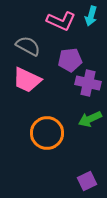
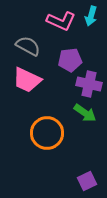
purple cross: moved 1 px right, 1 px down
green arrow: moved 5 px left, 6 px up; rotated 120 degrees counterclockwise
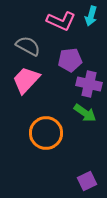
pink trapezoid: moved 1 px left; rotated 108 degrees clockwise
orange circle: moved 1 px left
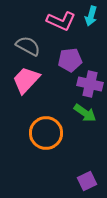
purple cross: moved 1 px right
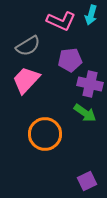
cyan arrow: moved 1 px up
gray semicircle: rotated 120 degrees clockwise
orange circle: moved 1 px left, 1 px down
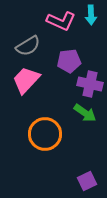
cyan arrow: rotated 18 degrees counterclockwise
purple pentagon: moved 1 px left, 1 px down
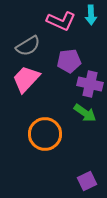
pink trapezoid: moved 1 px up
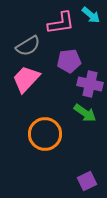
cyan arrow: rotated 48 degrees counterclockwise
pink L-shape: moved 2 px down; rotated 32 degrees counterclockwise
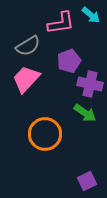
purple pentagon: rotated 15 degrees counterclockwise
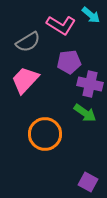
pink L-shape: moved 2 px down; rotated 40 degrees clockwise
gray semicircle: moved 4 px up
purple pentagon: moved 1 px down; rotated 15 degrees clockwise
pink trapezoid: moved 1 px left, 1 px down
purple square: moved 1 px right, 1 px down; rotated 36 degrees counterclockwise
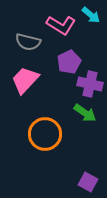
gray semicircle: rotated 45 degrees clockwise
purple pentagon: rotated 20 degrees counterclockwise
